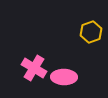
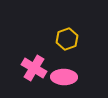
yellow hexagon: moved 24 px left, 7 px down
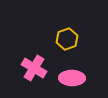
pink ellipse: moved 8 px right, 1 px down
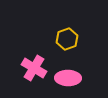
pink ellipse: moved 4 px left
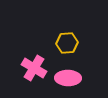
yellow hexagon: moved 4 px down; rotated 15 degrees clockwise
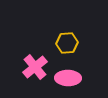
pink cross: moved 1 px right, 1 px up; rotated 20 degrees clockwise
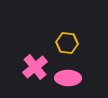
yellow hexagon: rotated 10 degrees clockwise
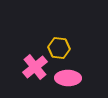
yellow hexagon: moved 8 px left, 5 px down
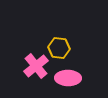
pink cross: moved 1 px right, 1 px up
